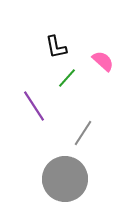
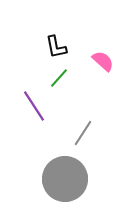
green line: moved 8 px left
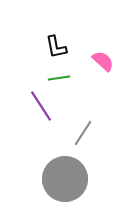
green line: rotated 40 degrees clockwise
purple line: moved 7 px right
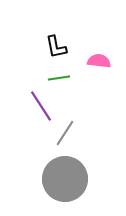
pink semicircle: moved 4 px left; rotated 35 degrees counterclockwise
gray line: moved 18 px left
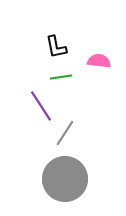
green line: moved 2 px right, 1 px up
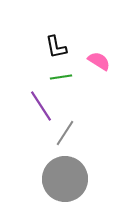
pink semicircle: rotated 25 degrees clockwise
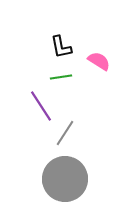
black L-shape: moved 5 px right
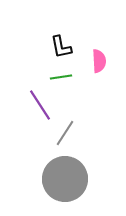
pink semicircle: rotated 55 degrees clockwise
purple line: moved 1 px left, 1 px up
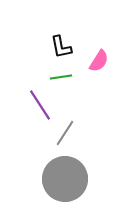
pink semicircle: rotated 35 degrees clockwise
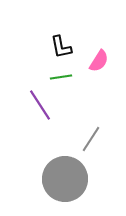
gray line: moved 26 px right, 6 px down
